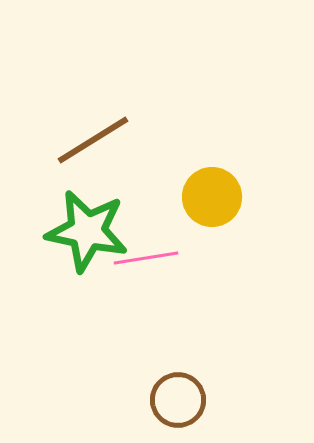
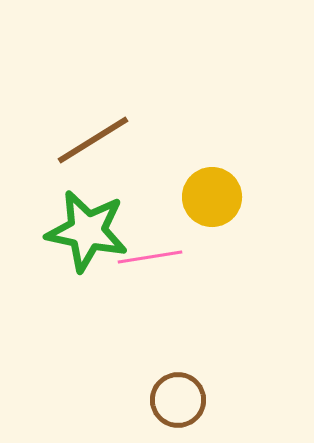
pink line: moved 4 px right, 1 px up
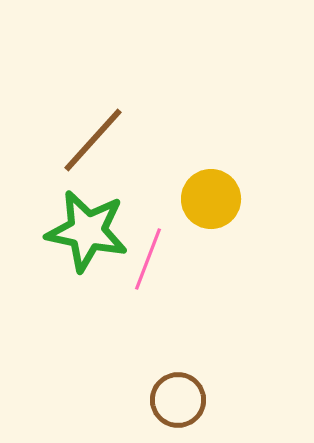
brown line: rotated 16 degrees counterclockwise
yellow circle: moved 1 px left, 2 px down
pink line: moved 2 px left, 2 px down; rotated 60 degrees counterclockwise
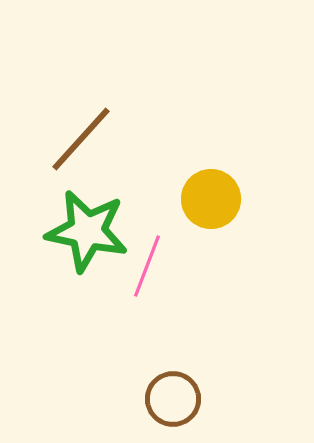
brown line: moved 12 px left, 1 px up
pink line: moved 1 px left, 7 px down
brown circle: moved 5 px left, 1 px up
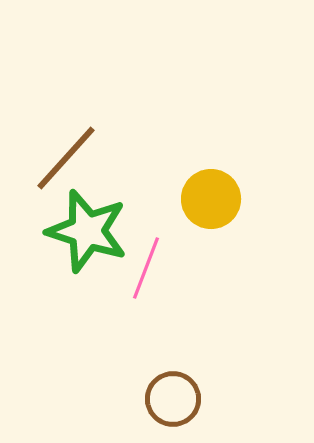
brown line: moved 15 px left, 19 px down
green star: rotated 6 degrees clockwise
pink line: moved 1 px left, 2 px down
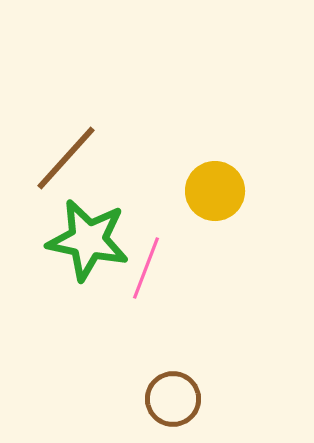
yellow circle: moved 4 px right, 8 px up
green star: moved 1 px right, 9 px down; rotated 6 degrees counterclockwise
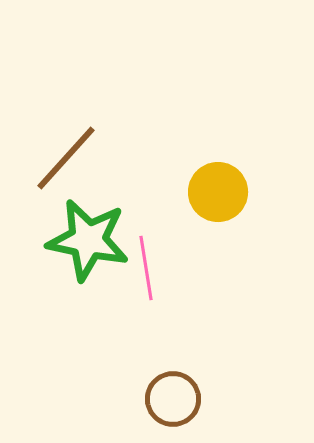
yellow circle: moved 3 px right, 1 px down
pink line: rotated 30 degrees counterclockwise
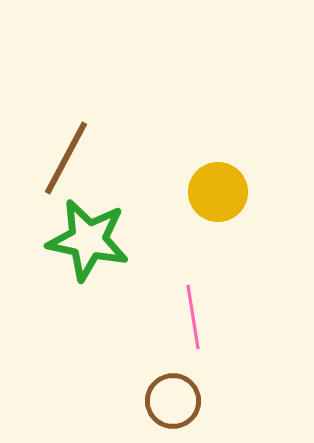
brown line: rotated 14 degrees counterclockwise
pink line: moved 47 px right, 49 px down
brown circle: moved 2 px down
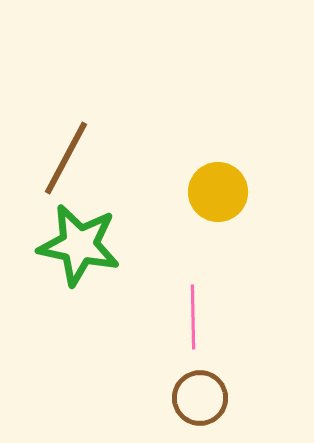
green star: moved 9 px left, 5 px down
pink line: rotated 8 degrees clockwise
brown circle: moved 27 px right, 3 px up
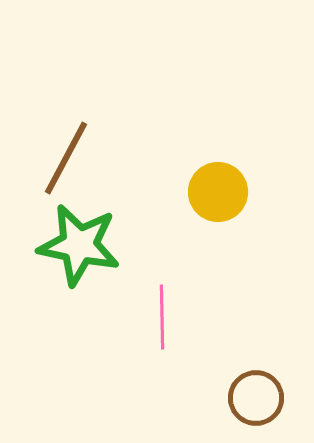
pink line: moved 31 px left
brown circle: moved 56 px right
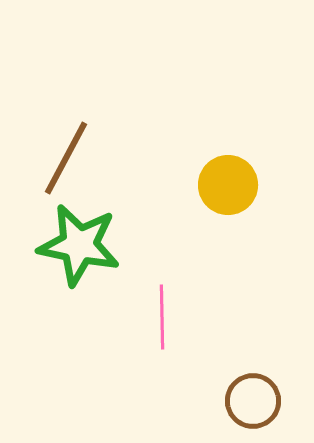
yellow circle: moved 10 px right, 7 px up
brown circle: moved 3 px left, 3 px down
